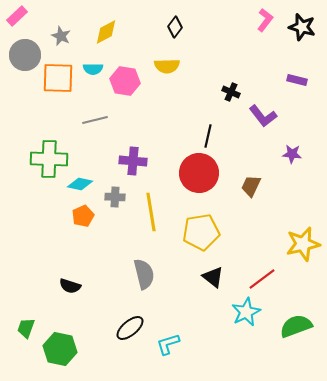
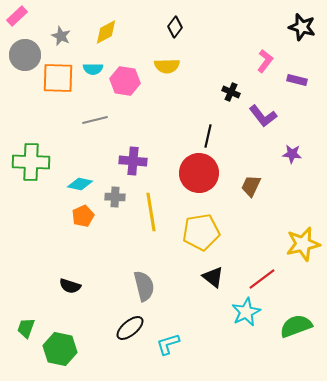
pink L-shape: moved 41 px down
green cross: moved 18 px left, 3 px down
gray semicircle: moved 12 px down
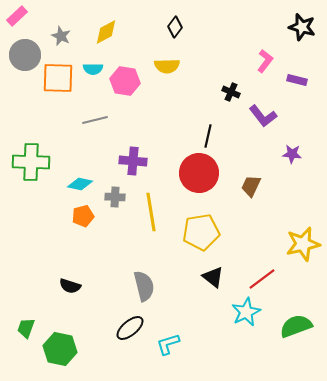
orange pentagon: rotated 10 degrees clockwise
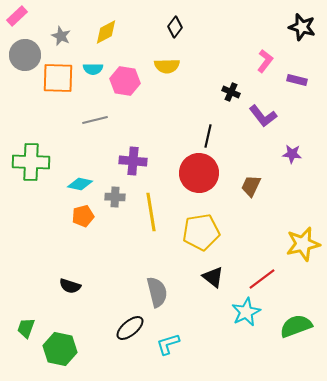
gray semicircle: moved 13 px right, 6 px down
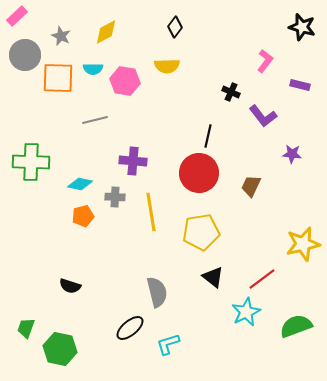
purple rectangle: moved 3 px right, 5 px down
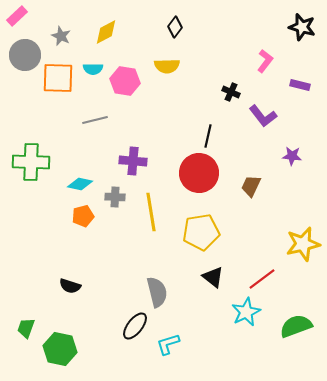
purple star: moved 2 px down
black ellipse: moved 5 px right, 2 px up; rotated 12 degrees counterclockwise
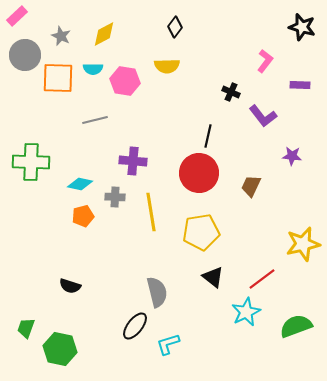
yellow diamond: moved 2 px left, 2 px down
purple rectangle: rotated 12 degrees counterclockwise
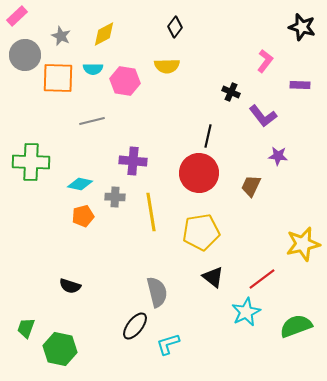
gray line: moved 3 px left, 1 px down
purple star: moved 14 px left
